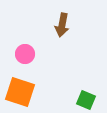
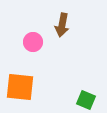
pink circle: moved 8 px right, 12 px up
orange square: moved 5 px up; rotated 12 degrees counterclockwise
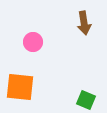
brown arrow: moved 22 px right, 2 px up; rotated 20 degrees counterclockwise
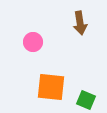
brown arrow: moved 4 px left
orange square: moved 31 px right
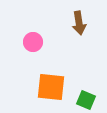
brown arrow: moved 1 px left
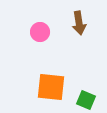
pink circle: moved 7 px right, 10 px up
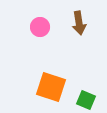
pink circle: moved 5 px up
orange square: rotated 12 degrees clockwise
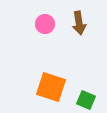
pink circle: moved 5 px right, 3 px up
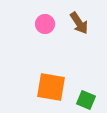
brown arrow: rotated 25 degrees counterclockwise
orange square: rotated 8 degrees counterclockwise
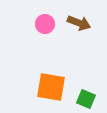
brown arrow: rotated 35 degrees counterclockwise
green square: moved 1 px up
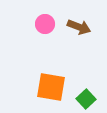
brown arrow: moved 4 px down
green square: rotated 24 degrees clockwise
